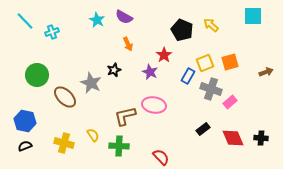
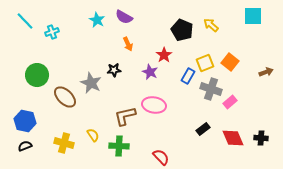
orange square: rotated 36 degrees counterclockwise
black star: rotated 16 degrees clockwise
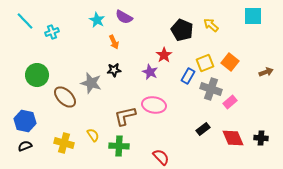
orange arrow: moved 14 px left, 2 px up
gray star: rotated 10 degrees counterclockwise
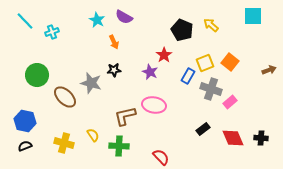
brown arrow: moved 3 px right, 2 px up
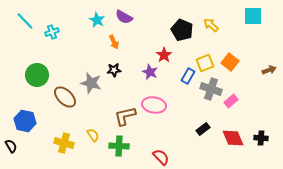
pink rectangle: moved 1 px right, 1 px up
black semicircle: moved 14 px left; rotated 80 degrees clockwise
